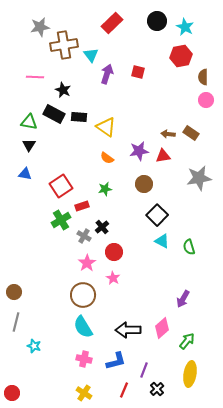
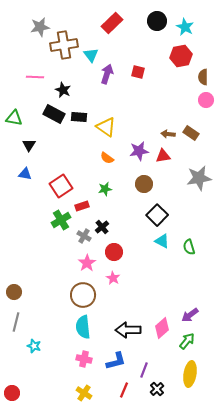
green triangle at (29, 122): moved 15 px left, 4 px up
purple arrow at (183, 299): moved 7 px right, 16 px down; rotated 24 degrees clockwise
cyan semicircle at (83, 327): rotated 25 degrees clockwise
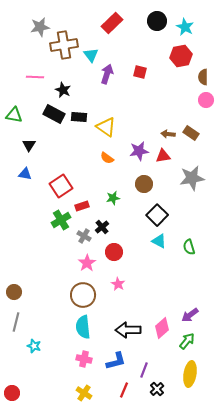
red square at (138, 72): moved 2 px right
green triangle at (14, 118): moved 3 px up
gray star at (199, 178): moved 7 px left
green star at (105, 189): moved 8 px right, 9 px down
cyan triangle at (162, 241): moved 3 px left
pink star at (113, 278): moved 5 px right, 6 px down
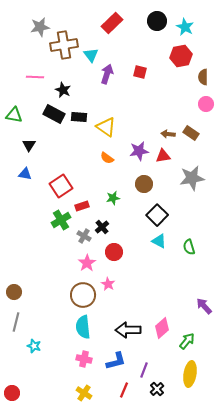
pink circle at (206, 100): moved 4 px down
pink star at (118, 284): moved 10 px left
purple arrow at (190, 315): moved 14 px right, 9 px up; rotated 84 degrees clockwise
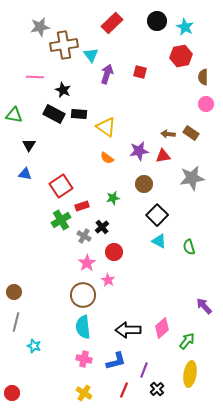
black rectangle at (79, 117): moved 3 px up
pink star at (108, 284): moved 4 px up
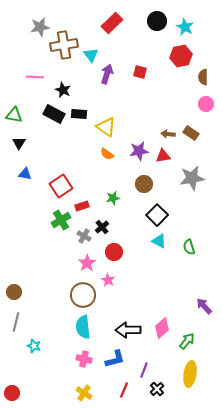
black triangle at (29, 145): moved 10 px left, 2 px up
orange semicircle at (107, 158): moved 4 px up
blue L-shape at (116, 361): moved 1 px left, 2 px up
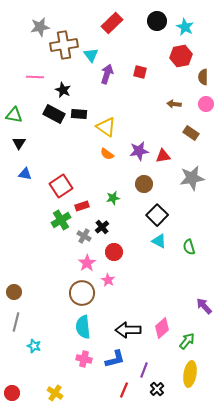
brown arrow at (168, 134): moved 6 px right, 30 px up
brown circle at (83, 295): moved 1 px left, 2 px up
yellow cross at (84, 393): moved 29 px left
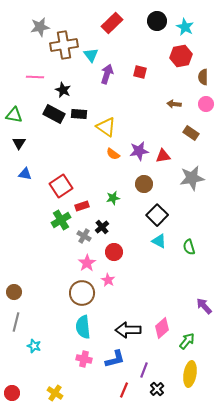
orange semicircle at (107, 154): moved 6 px right
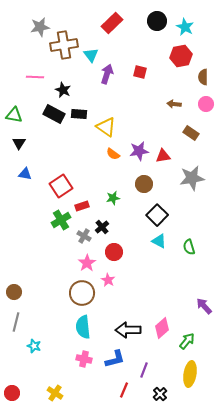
black cross at (157, 389): moved 3 px right, 5 px down
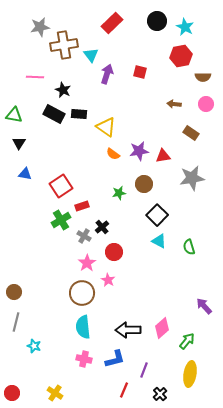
brown semicircle at (203, 77): rotated 91 degrees counterclockwise
green star at (113, 198): moved 6 px right, 5 px up
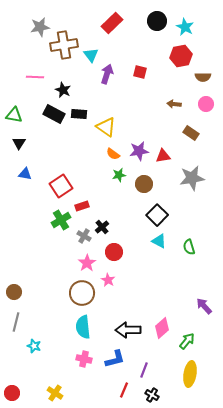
green star at (119, 193): moved 18 px up
black cross at (160, 394): moved 8 px left, 1 px down; rotated 16 degrees counterclockwise
